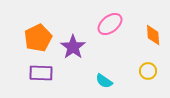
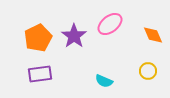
orange diamond: rotated 20 degrees counterclockwise
purple star: moved 1 px right, 11 px up
purple rectangle: moved 1 px left, 1 px down; rotated 10 degrees counterclockwise
cyan semicircle: rotated 12 degrees counterclockwise
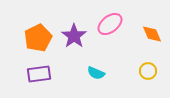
orange diamond: moved 1 px left, 1 px up
purple rectangle: moved 1 px left
cyan semicircle: moved 8 px left, 8 px up
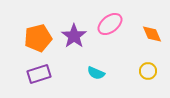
orange pentagon: rotated 12 degrees clockwise
purple rectangle: rotated 10 degrees counterclockwise
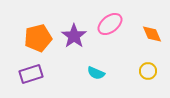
purple rectangle: moved 8 px left
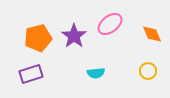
cyan semicircle: rotated 30 degrees counterclockwise
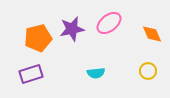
pink ellipse: moved 1 px left, 1 px up
purple star: moved 2 px left, 7 px up; rotated 25 degrees clockwise
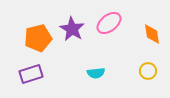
purple star: rotated 30 degrees counterclockwise
orange diamond: rotated 15 degrees clockwise
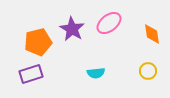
orange pentagon: moved 4 px down
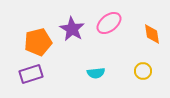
yellow circle: moved 5 px left
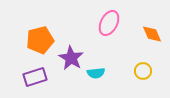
pink ellipse: rotated 25 degrees counterclockwise
purple star: moved 1 px left, 29 px down
orange diamond: rotated 15 degrees counterclockwise
orange pentagon: moved 2 px right, 2 px up
purple rectangle: moved 4 px right, 3 px down
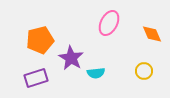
yellow circle: moved 1 px right
purple rectangle: moved 1 px right, 1 px down
